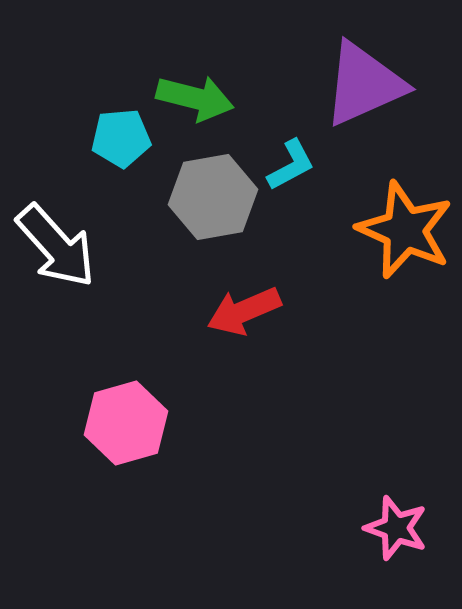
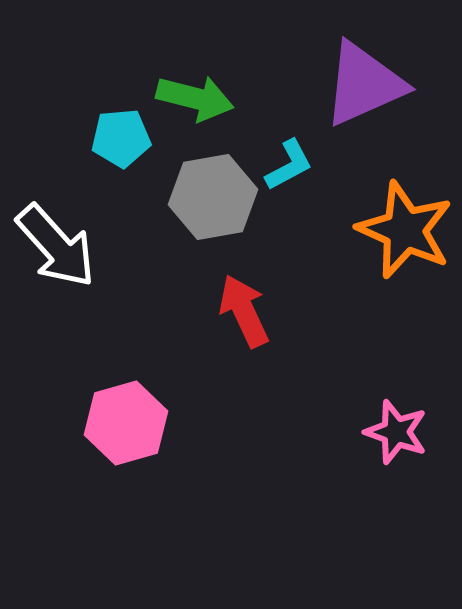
cyan L-shape: moved 2 px left
red arrow: rotated 88 degrees clockwise
pink star: moved 96 px up
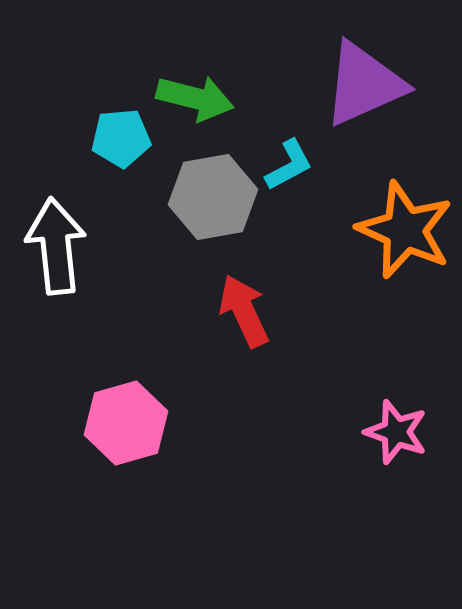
white arrow: rotated 144 degrees counterclockwise
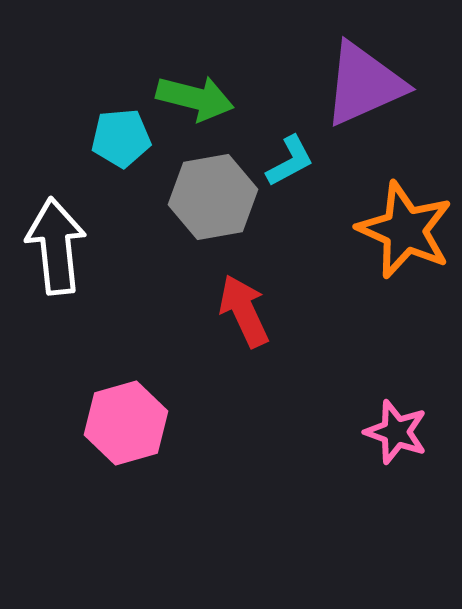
cyan L-shape: moved 1 px right, 4 px up
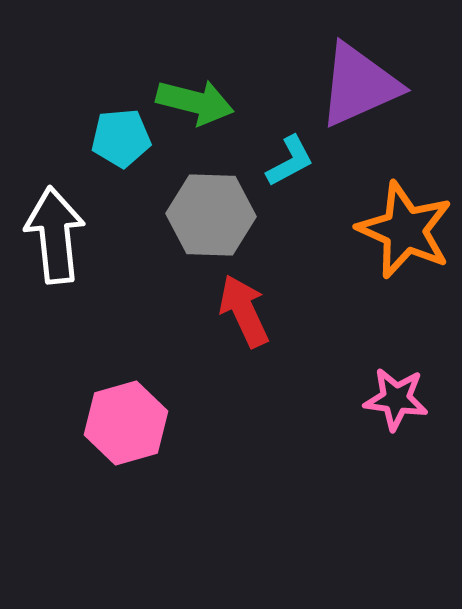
purple triangle: moved 5 px left, 1 px down
green arrow: moved 4 px down
gray hexagon: moved 2 px left, 18 px down; rotated 12 degrees clockwise
white arrow: moved 1 px left, 11 px up
pink star: moved 33 px up; rotated 12 degrees counterclockwise
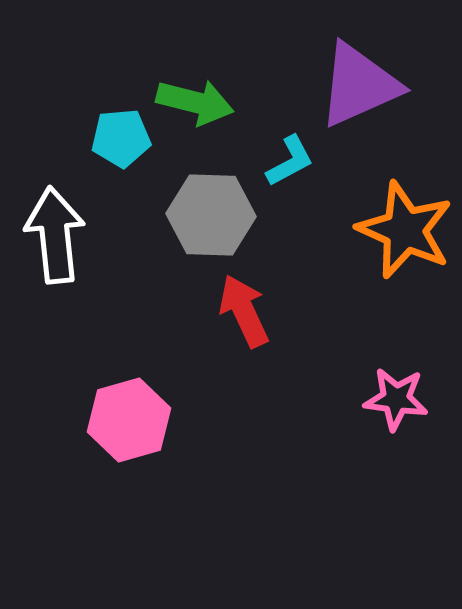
pink hexagon: moved 3 px right, 3 px up
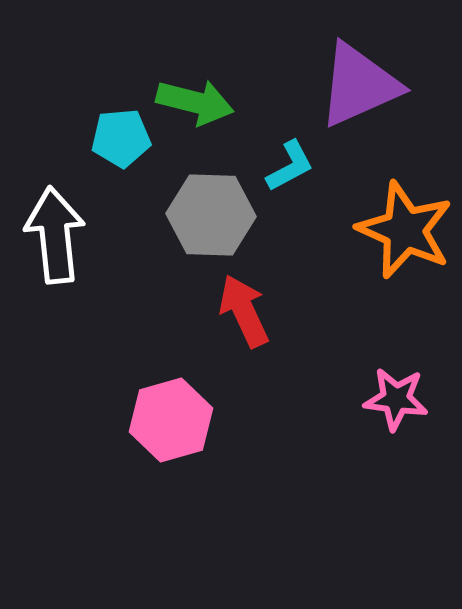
cyan L-shape: moved 5 px down
pink hexagon: moved 42 px right
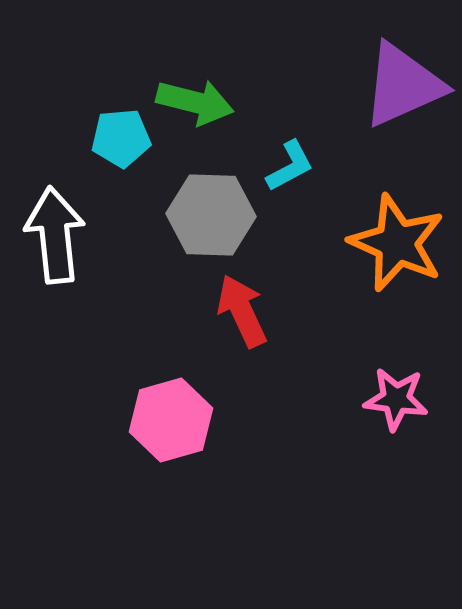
purple triangle: moved 44 px right
orange star: moved 8 px left, 13 px down
red arrow: moved 2 px left
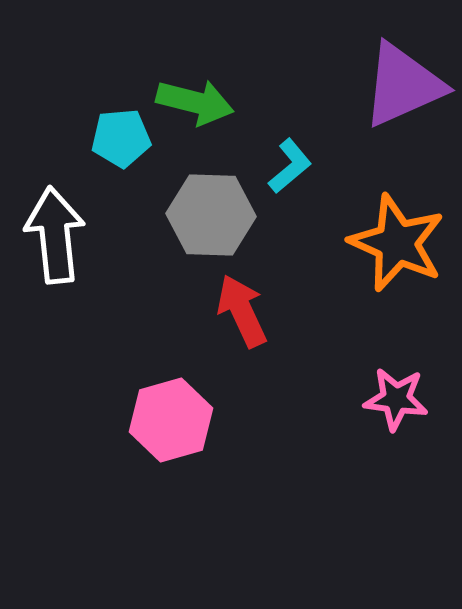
cyan L-shape: rotated 12 degrees counterclockwise
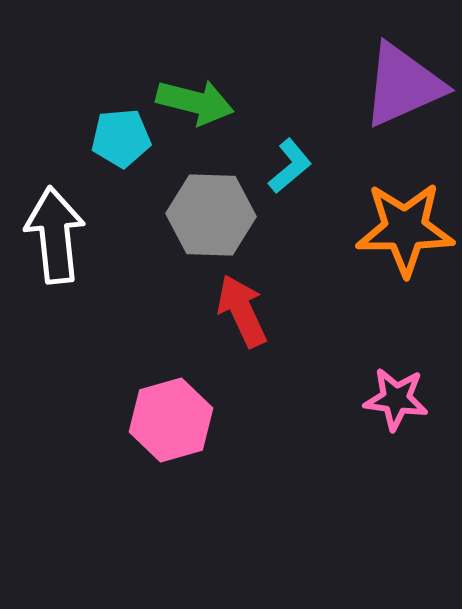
orange star: moved 8 px right, 14 px up; rotated 24 degrees counterclockwise
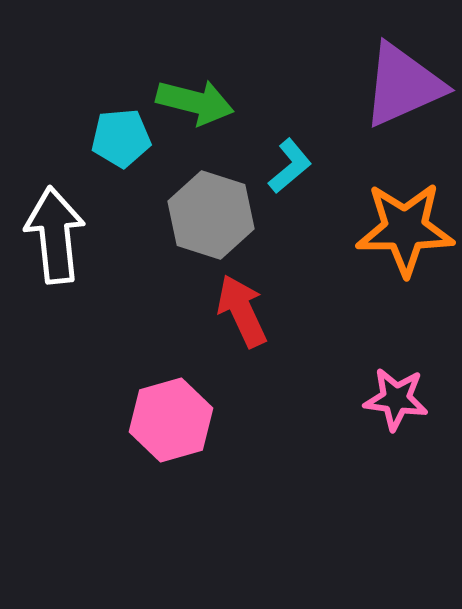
gray hexagon: rotated 16 degrees clockwise
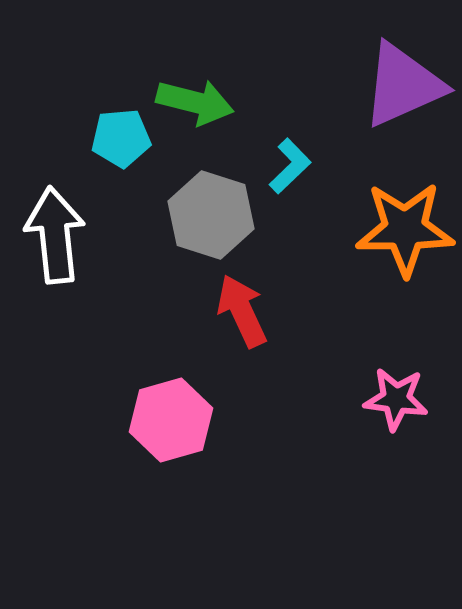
cyan L-shape: rotated 4 degrees counterclockwise
